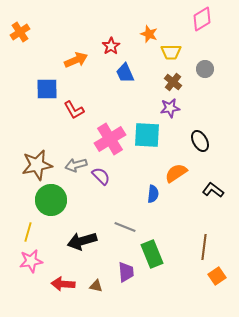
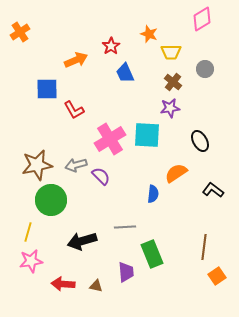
gray line: rotated 25 degrees counterclockwise
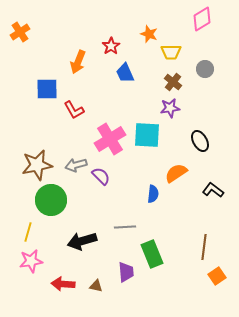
orange arrow: moved 2 px right, 2 px down; rotated 135 degrees clockwise
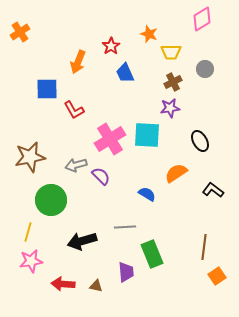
brown cross: rotated 24 degrees clockwise
brown star: moved 7 px left, 8 px up
blue semicircle: moved 6 px left; rotated 66 degrees counterclockwise
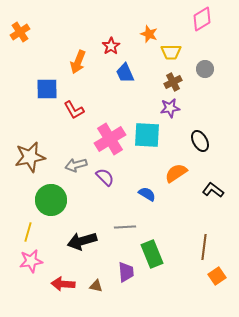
purple semicircle: moved 4 px right, 1 px down
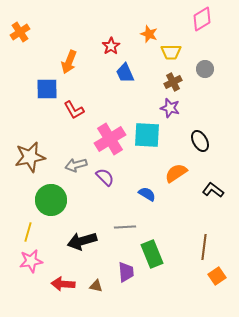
orange arrow: moved 9 px left
purple star: rotated 24 degrees clockwise
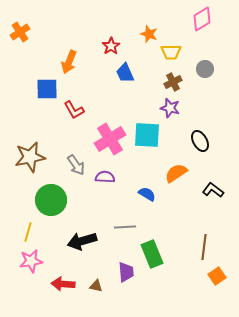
gray arrow: rotated 110 degrees counterclockwise
purple semicircle: rotated 42 degrees counterclockwise
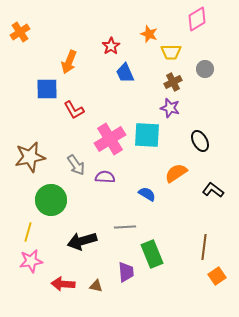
pink diamond: moved 5 px left
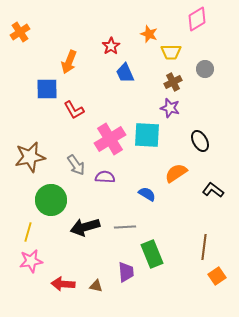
black arrow: moved 3 px right, 14 px up
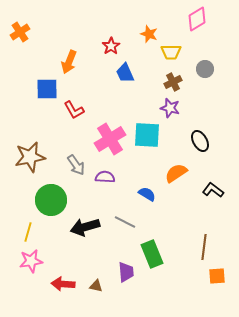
gray line: moved 5 px up; rotated 30 degrees clockwise
orange square: rotated 30 degrees clockwise
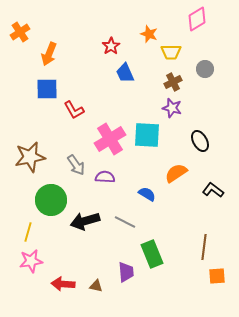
orange arrow: moved 20 px left, 8 px up
purple star: moved 2 px right
black arrow: moved 6 px up
